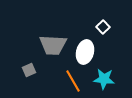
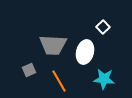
orange line: moved 14 px left
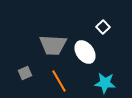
white ellipse: rotated 50 degrees counterclockwise
gray square: moved 4 px left, 3 px down
cyan star: moved 1 px right, 4 px down
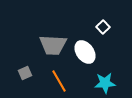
cyan star: rotated 10 degrees counterclockwise
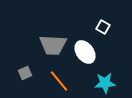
white square: rotated 16 degrees counterclockwise
orange line: rotated 10 degrees counterclockwise
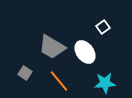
white square: rotated 24 degrees clockwise
gray trapezoid: moved 1 px left, 2 px down; rotated 28 degrees clockwise
gray square: rotated 32 degrees counterclockwise
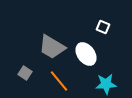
white square: rotated 32 degrees counterclockwise
white ellipse: moved 1 px right, 2 px down
cyan star: moved 1 px right, 1 px down
